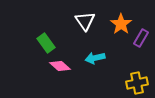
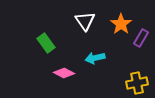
pink diamond: moved 4 px right, 7 px down; rotated 15 degrees counterclockwise
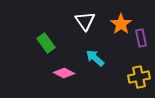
purple rectangle: rotated 42 degrees counterclockwise
cyan arrow: rotated 54 degrees clockwise
yellow cross: moved 2 px right, 6 px up
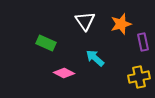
orange star: rotated 20 degrees clockwise
purple rectangle: moved 2 px right, 4 px down
green rectangle: rotated 30 degrees counterclockwise
